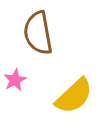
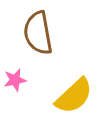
pink star: rotated 15 degrees clockwise
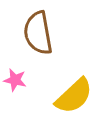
pink star: rotated 25 degrees clockwise
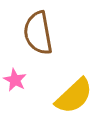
pink star: rotated 15 degrees clockwise
